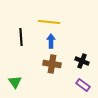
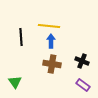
yellow line: moved 4 px down
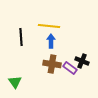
purple rectangle: moved 13 px left, 17 px up
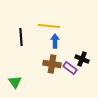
blue arrow: moved 4 px right
black cross: moved 2 px up
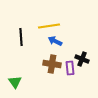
yellow line: rotated 15 degrees counterclockwise
blue arrow: rotated 64 degrees counterclockwise
purple rectangle: rotated 48 degrees clockwise
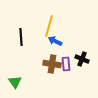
yellow line: rotated 65 degrees counterclockwise
purple rectangle: moved 4 px left, 4 px up
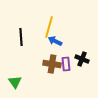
yellow line: moved 1 px down
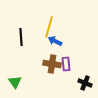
black cross: moved 3 px right, 24 px down
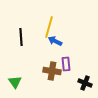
brown cross: moved 7 px down
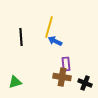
brown cross: moved 10 px right, 6 px down
green triangle: rotated 48 degrees clockwise
